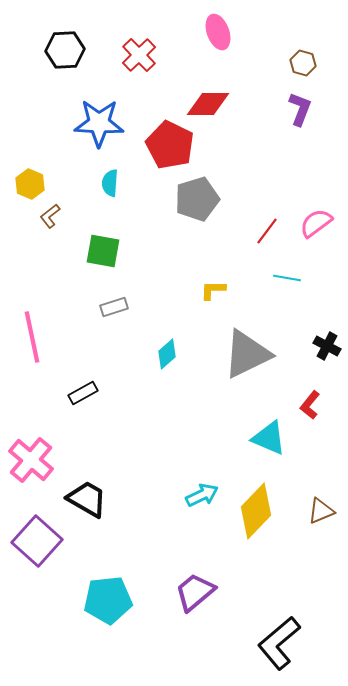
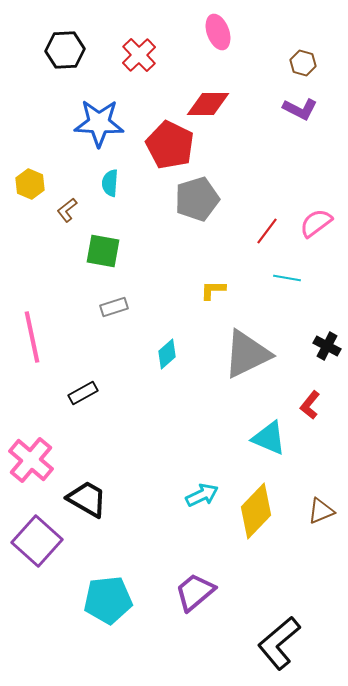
purple L-shape: rotated 96 degrees clockwise
brown L-shape: moved 17 px right, 6 px up
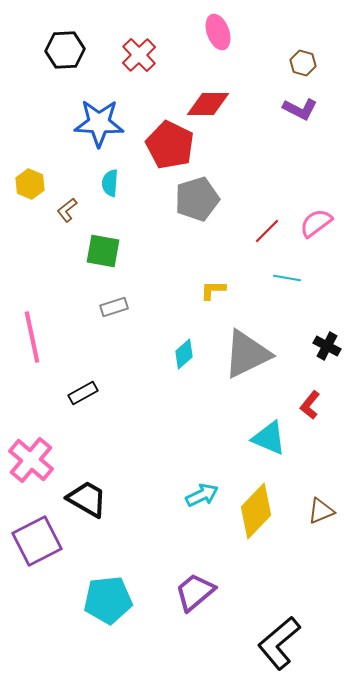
red line: rotated 8 degrees clockwise
cyan diamond: moved 17 px right
purple square: rotated 21 degrees clockwise
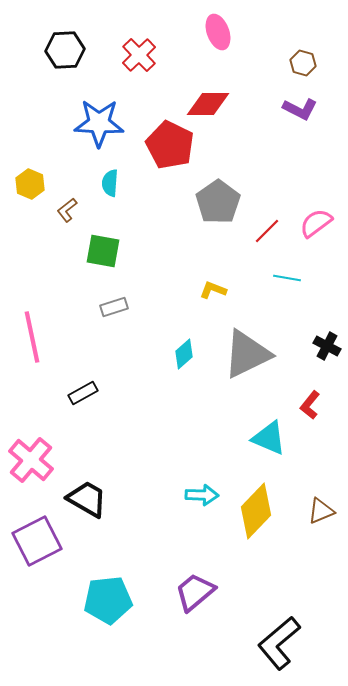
gray pentagon: moved 21 px right, 3 px down; rotated 18 degrees counterclockwise
yellow L-shape: rotated 20 degrees clockwise
cyan arrow: rotated 28 degrees clockwise
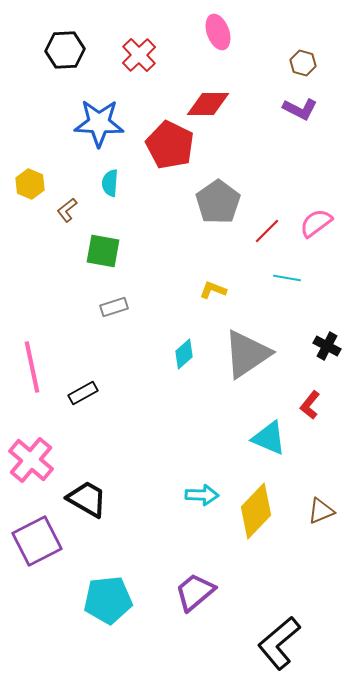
pink line: moved 30 px down
gray triangle: rotated 8 degrees counterclockwise
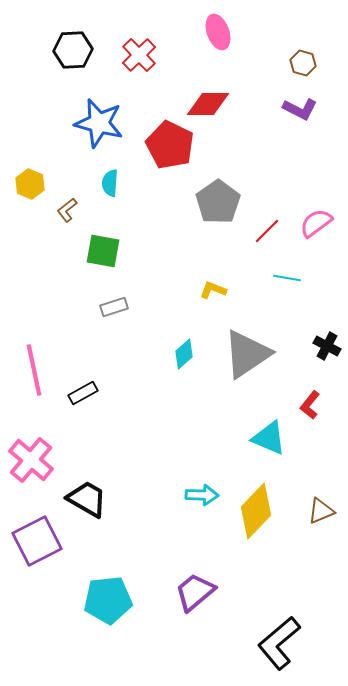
black hexagon: moved 8 px right
blue star: rotated 12 degrees clockwise
pink line: moved 2 px right, 3 px down
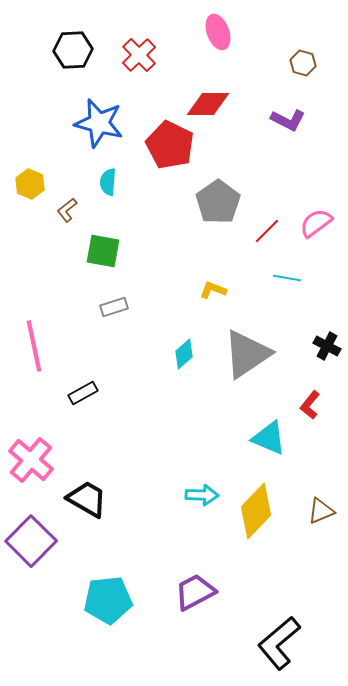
purple L-shape: moved 12 px left, 11 px down
cyan semicircle: moved 2 px left, 1 px up
pink line: moved 24 px up
purple square: moved 6 px left; rotated 18 degrees counterclockwise
purple trapezoid: rotated 12 degrees clockwise
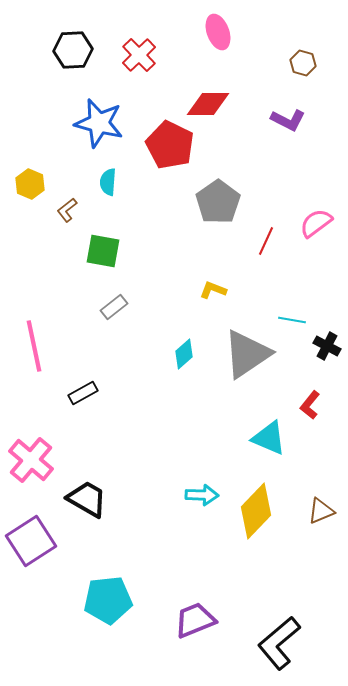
red line: moved 1 px left, 10 px down; rotated 20 degrees counterclockwise
cyan line: moved 5 px right, 42 px down
gray rectangle: rotated 20 degrees counterclockwise
purple square: rotated 12 degrees clockwise
purple trapezoid: moved 28 px down; rotated 6 degrees clockwise
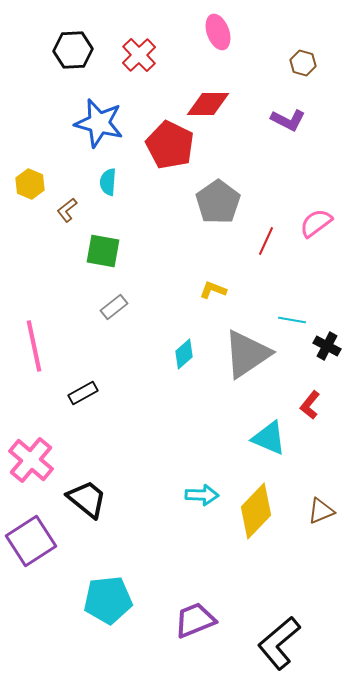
black trapezoid: rotated 9 degrees clockwise
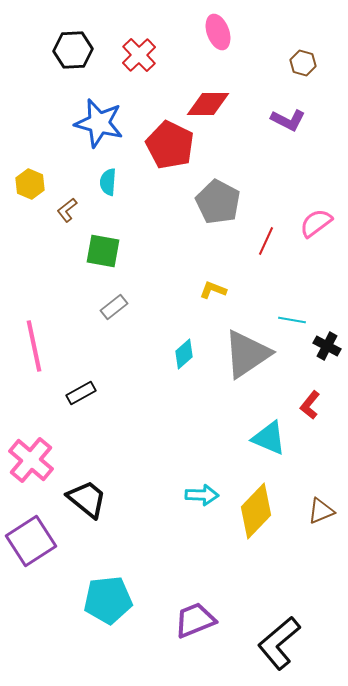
gray pentagon: rotated 9 degrees counterclockwise
black rectangle: moved 2 px left
